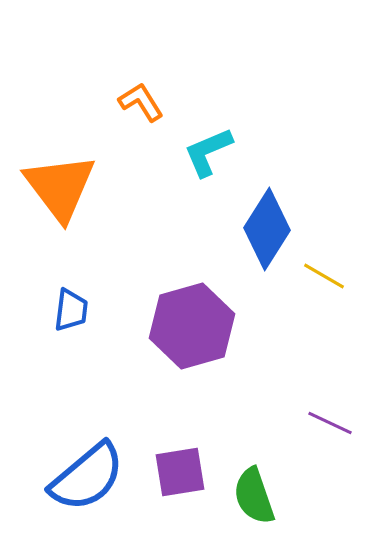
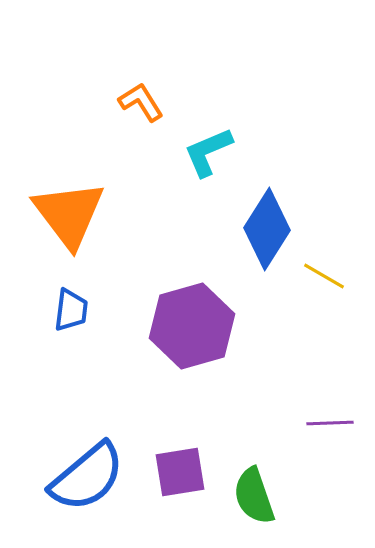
orange triangle: moved 9 px right, 27 px down
purple line: rotated 27 degrees counterclockwise
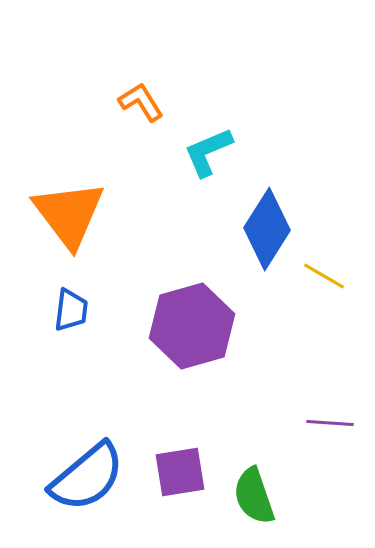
purple line: rotated 6 degrees clockwise
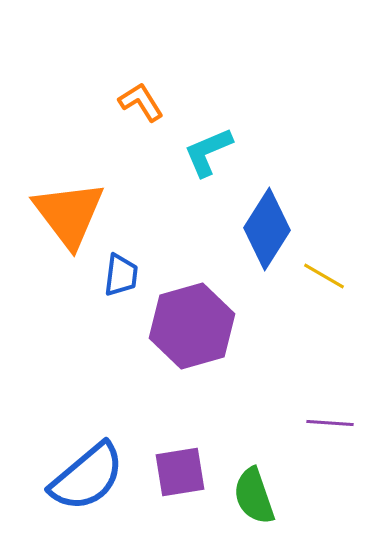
blue trapezoid: moved 50 px right, 35 px up
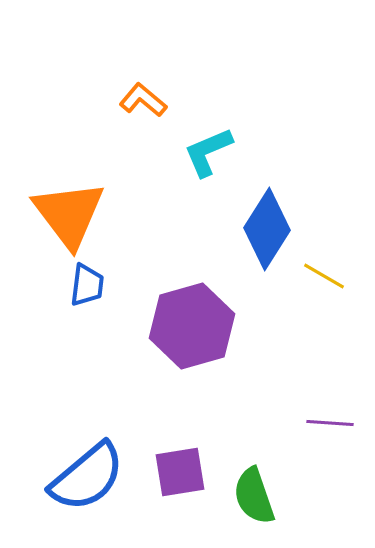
orange L-shape: moved 2 px right, 2 px up; rotated 18 degrees counterclockwise
blue trapezoid: moved 34 px left, 10 px down
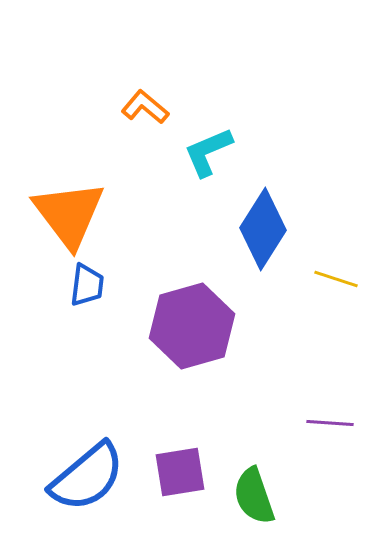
orange L-shape: moved 2 px right, 7 px down
blue diamond: moved 4 px left
yellow line: moved 12 px right, 3 px down; rotated 12 degrees counterclockwise
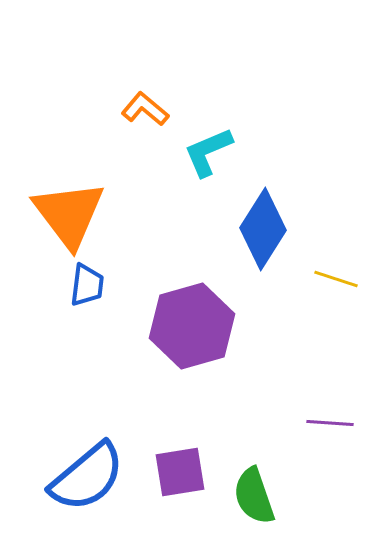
orange L-shape: moved 2 px down
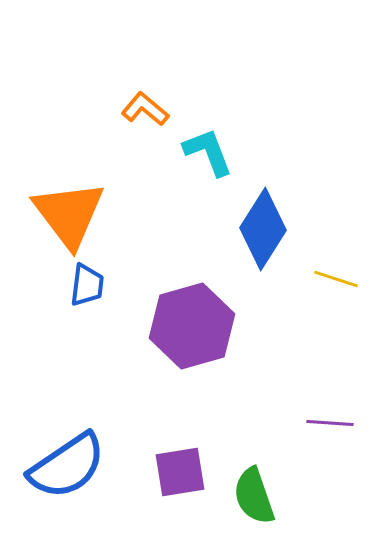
cyan L-shape: rotated 92 degrees clockwise
blue semicircle: moved 20 px left, 11 px up; rotated 6 degrees clockwise
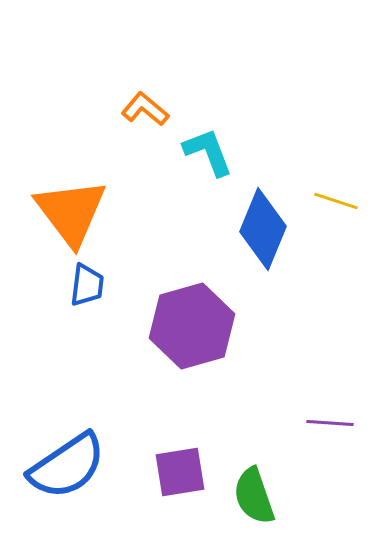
orange triangle: moved 2 px right, 2 px up
blue diamond: rotated 10 degrees counterclockwise
yellow line: moved 78 px up
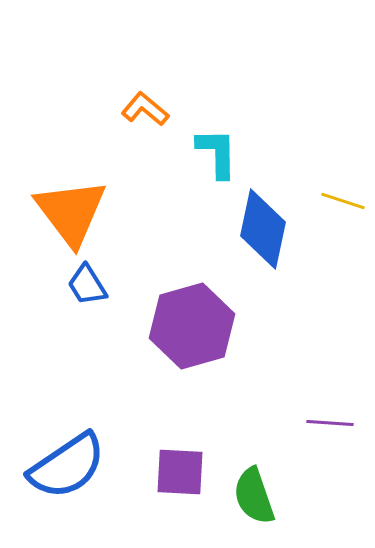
cyan L-shape: moved 9 px right, 1 px down; rotated 20 degrees clockwise
yellow line: moved 7 px right
blue diamond: rotated 10 degrees counterclockwise
blue trapezoid: rotated 141 degrees clockwise
purple square: rotated 12 degrees clockwise
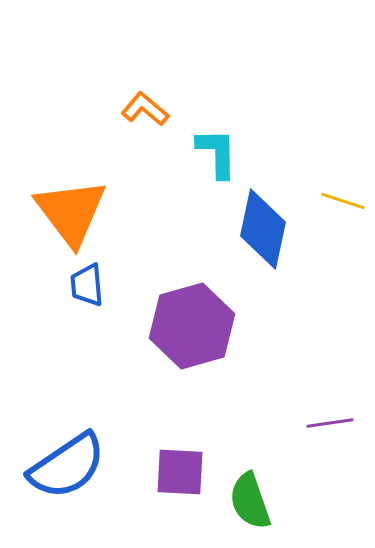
blue trapezoid: rotated 27 degrees clockwise
purple line: rotated 12 degrees counterclockwise
green semicircle: moved 4 px left, 5 px down
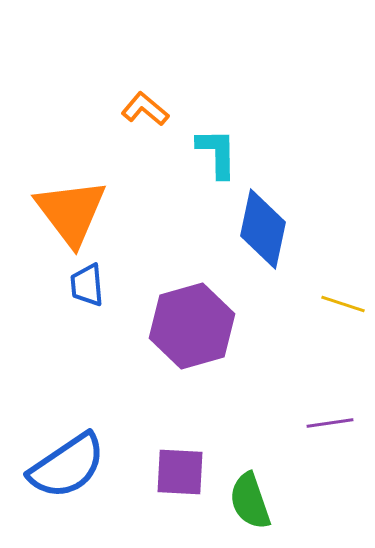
yellow line: moved 103 px down
